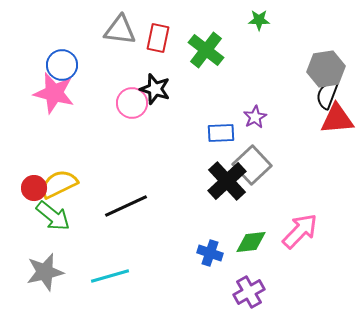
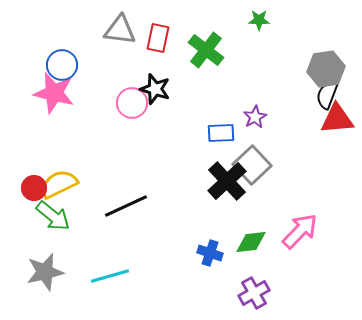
purple cross: moved 5 px right, 1 px down
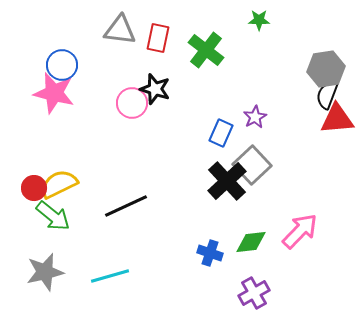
blue rectangle: rotated 64 degrees counterclockwise
